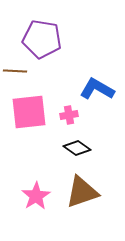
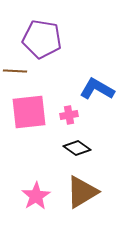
brown triangle: rotated 12 degrees counterclockwise
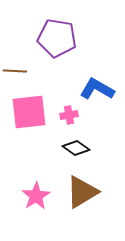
purple pentagon: moved 15 px right, 1 px up
black diamond: moved 1 px left
